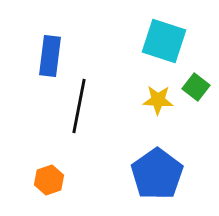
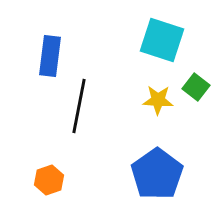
cyan square: moved 2 px left, 1 px up
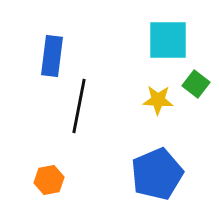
cyan square: moved 6 px right; rotated 18 degrees counterclockwise
blue rectangle: moved 2 px right
green square: moved 3 px up
blue pentagon: rotated 12 degrees clockwise
orange hexagon: rotated 8 degrees clockwise
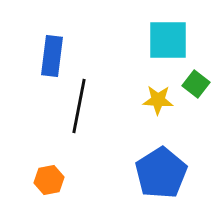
blue pentagon: moved 4 px right, 1 px up; rotated 9 degrees counterclockwise
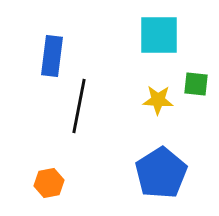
cyan square: moved 9 px left, 5 px up
green square: rotated 32 degrees counterclockwise
orange hexagon: moved 3 px down
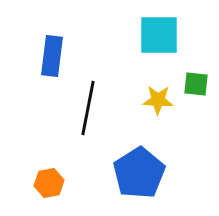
black line: moved 9 px right, 2 px down
blue pentagon: moved 22 px left
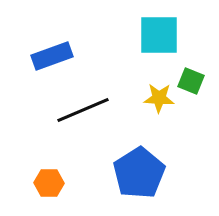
blue rectangle: rotated 63 degrees clockwise
green square: moved 5 px left, 3 px up; rotated 16 degrees clockwise
yellow star: moved 1 px right, 2 px up
black line: moved 5 px left, 2 px down; rotated 56 degrees clockwise
orange hexagon: rotated 12 degrees clockwise
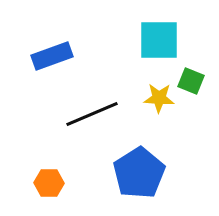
cyan square: moved 5 px down
black line: moved 9 px right, 4 px down
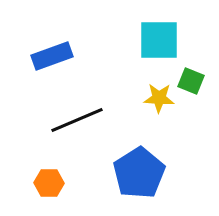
black line: moved 15 px left, 6 px down
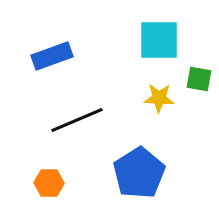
green square: moved 8 px right, 2 px up; rotated 12 degrees counterclockwise
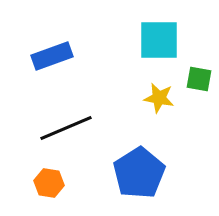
yellow star: rotated 8 degrees clockwise
black line: moved 11 px left, 8 px down
orange hexagon: rotated 8 degrees clockwise
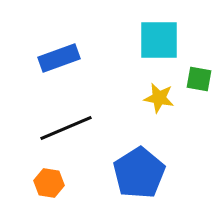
blue rectangle: moved 7 px right, 2 px down
